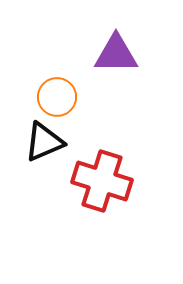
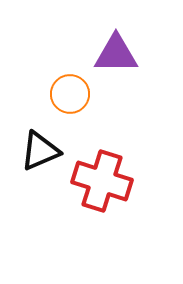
orange circle: moved 13 px right, 3 px up
black triangle: moved 4 px left, 9 px down
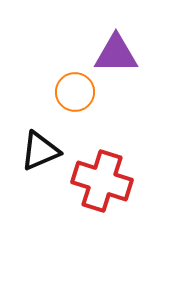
orange circle: moved 5 px right, 2 px up
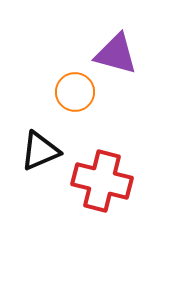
purple triangle: rotated 15 degrees clockwise
red cross: rotated 4 degrees counterclockwise
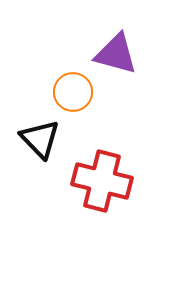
orange circle: moved 2 px left
black triangle: moved 12 px up; rotated 51 degrees counterclockwise
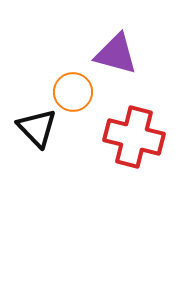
black triangle: moved 3 px left, 11 px up
red cross: moved 32 px right, 44 px up
